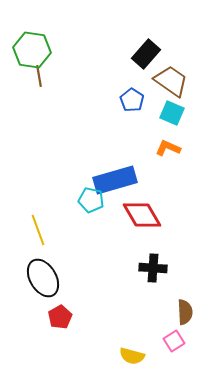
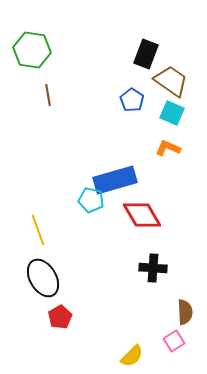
black rectangle: rotated 20 degrees counterclockwise
brown line: moved 9 px right, 19 px down
yellow semicircle: rotated 60 degrees counterclockwise
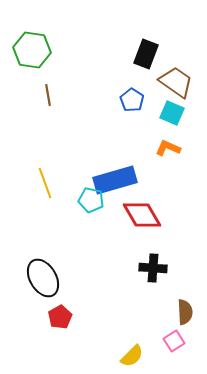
brown trapezoid: moved 5 px right, 1 px down
yellow line: moved 7 px right, 47 px up
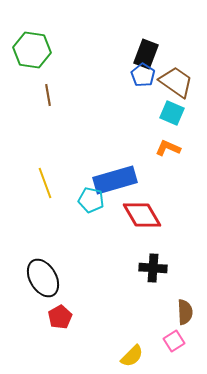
blue pentagon: moved 11 px right, 25 px up
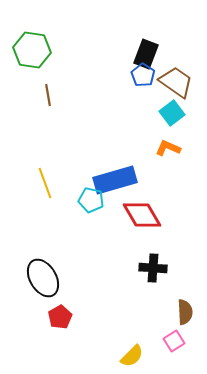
cyan square: rotated 30 degrees clockwise
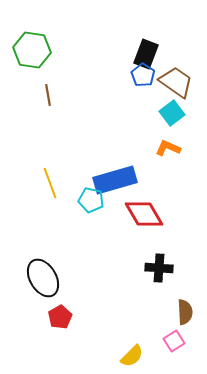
yellow line: moved 5 px right
red diamond: moved 2 px right, 1 px up
black cross: moved 6 px right
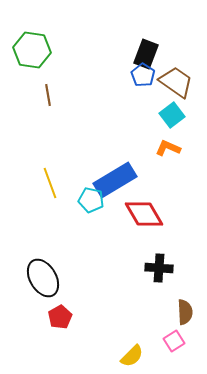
cyan square: moved 2 px down
blue rectangle: rotated 15 degrees counterclockwise
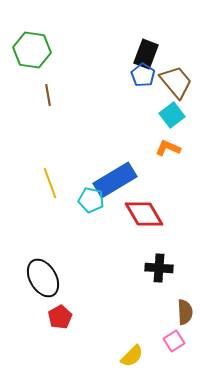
brown trapezoid: rotated 15 degrees clockwise
